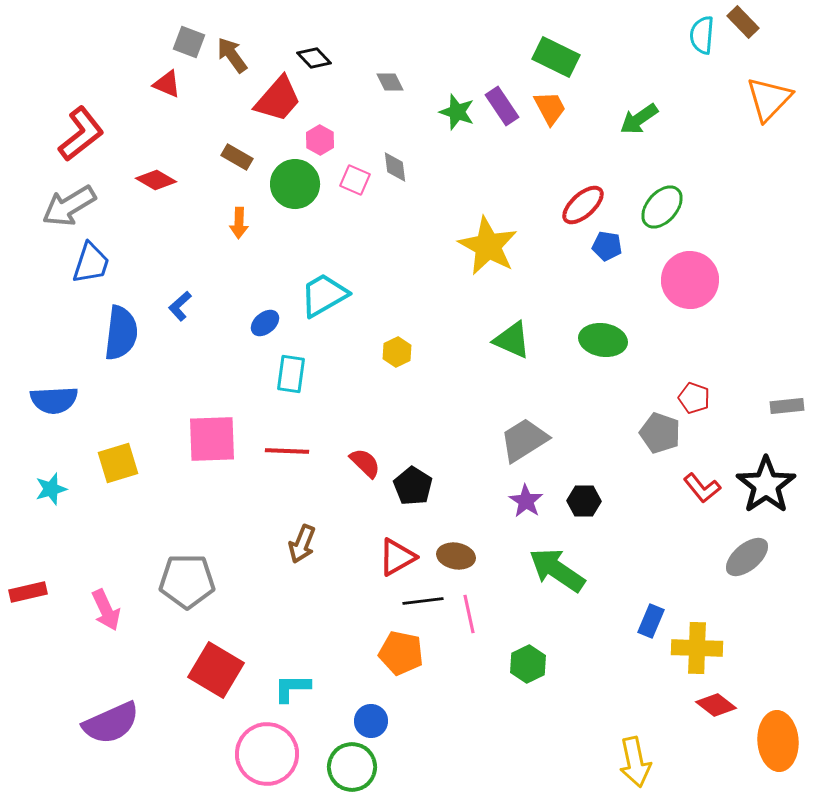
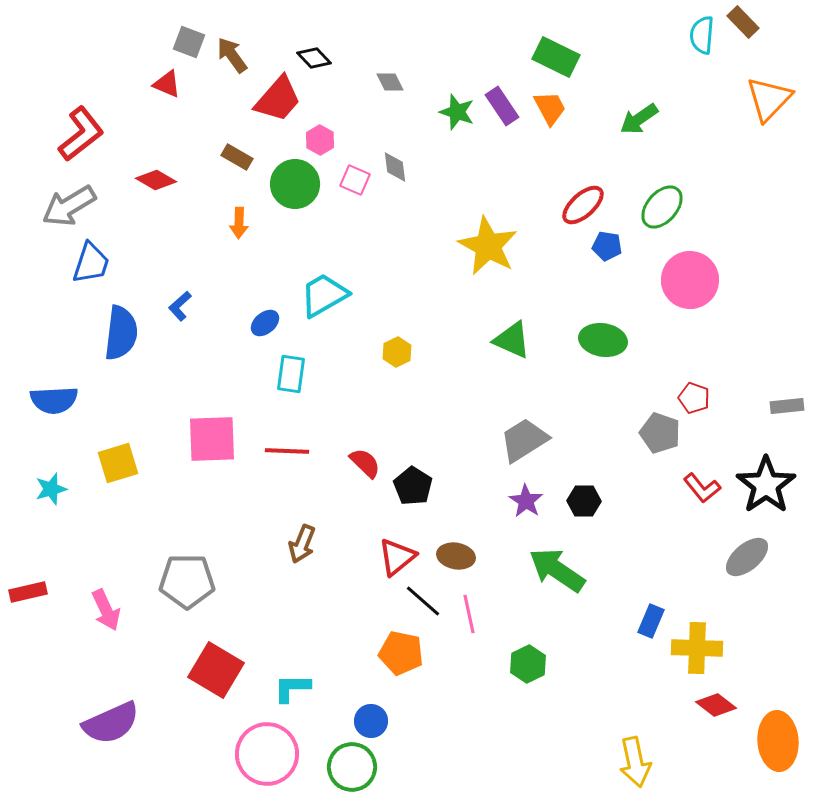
red triangle at (397, 557): rotated 9 degrees counterclockwise
black line at (423, 601): rotated 48 degrees clockwise
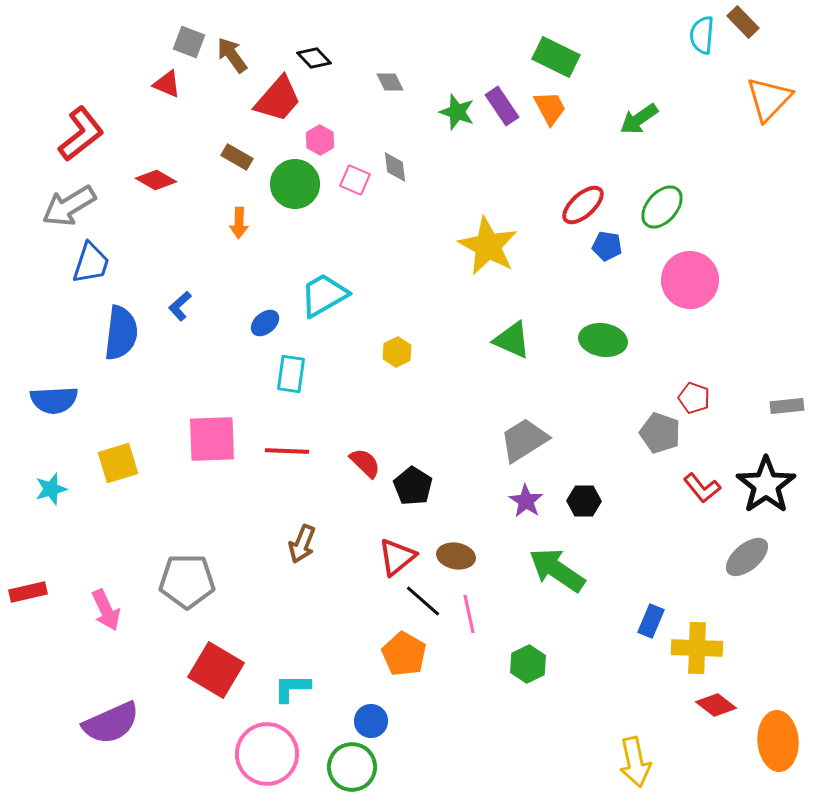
orange pentagon at (401, 653): moved 3 px right, 1 px down; rotated 18 degrees clockwise
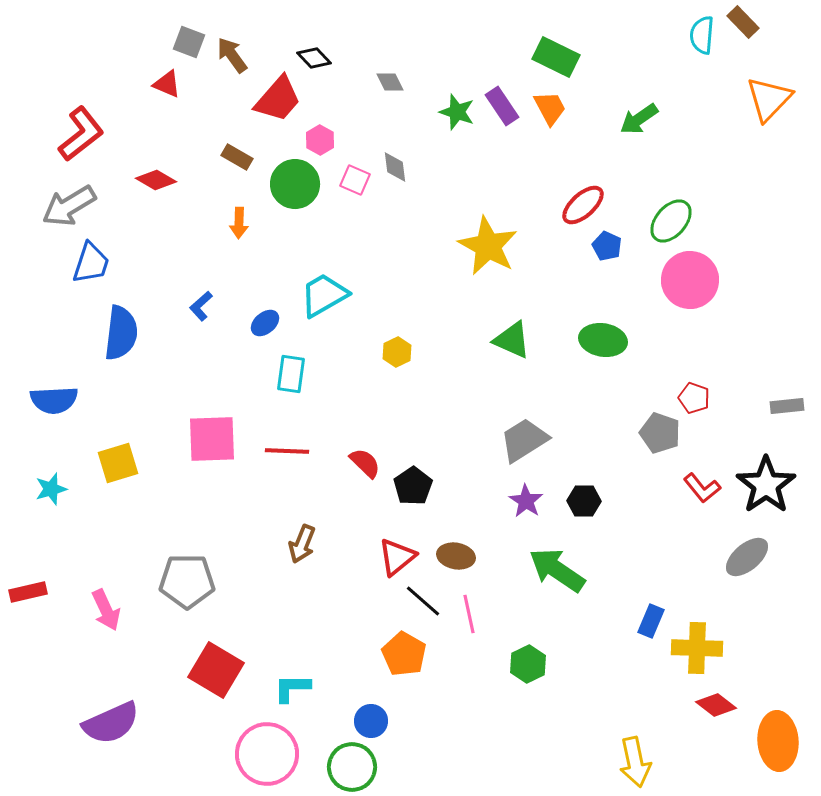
green ellipse at (662, 207): moved 9 px right, 14 px down
blue pentagon at (607, 246): rotated 16 degrees clockwise
blue L-shape at (180, 306): moved 21 px right
black pentagon at (413, 486): rotated 6 degrees clockwise
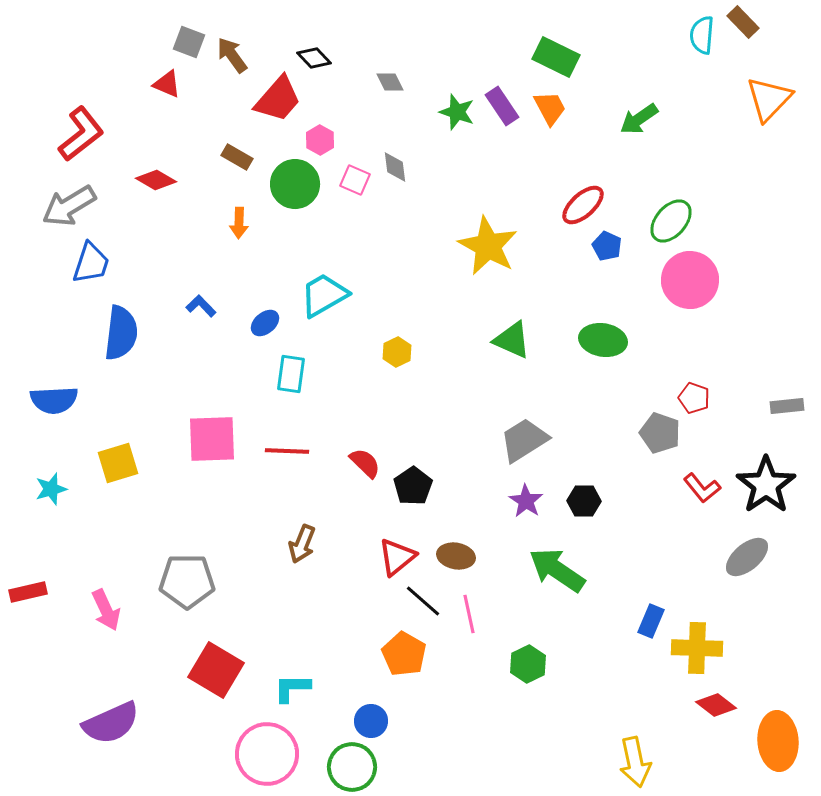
blue L-shape at (201, 306): rotated 88 degrees clockwise
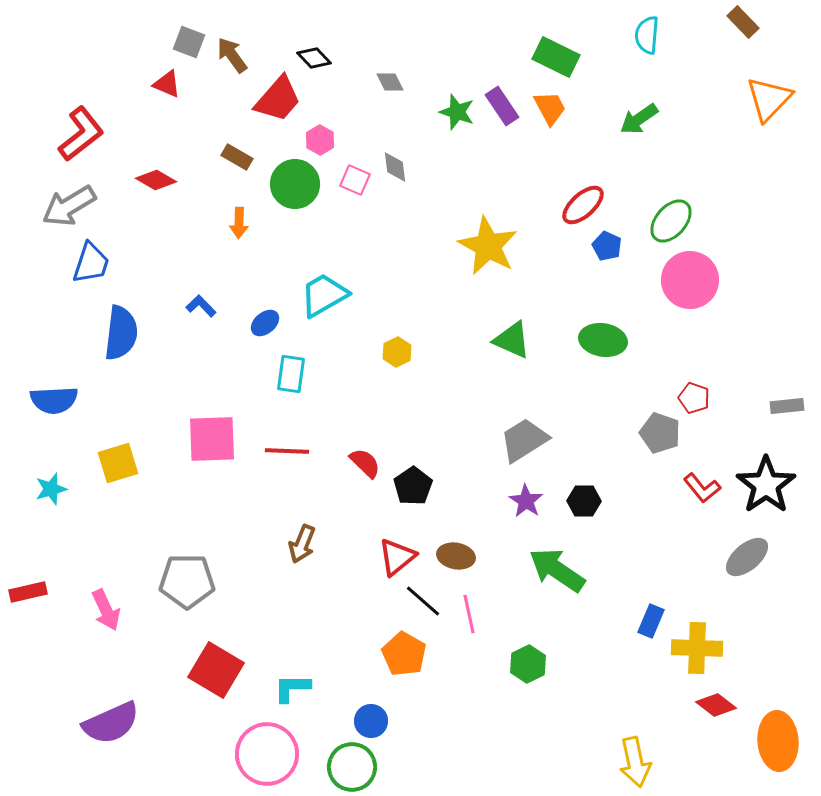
cyan semicircle at (702, 35): moved 55 px left
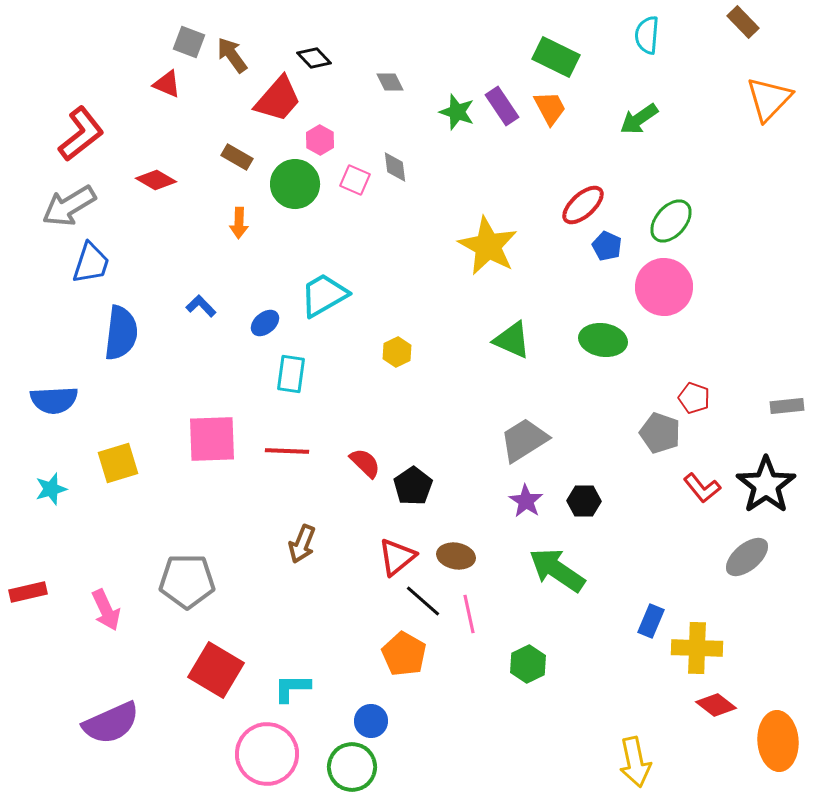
pink circle at (690, 280): moved 26 px left, 7 px down
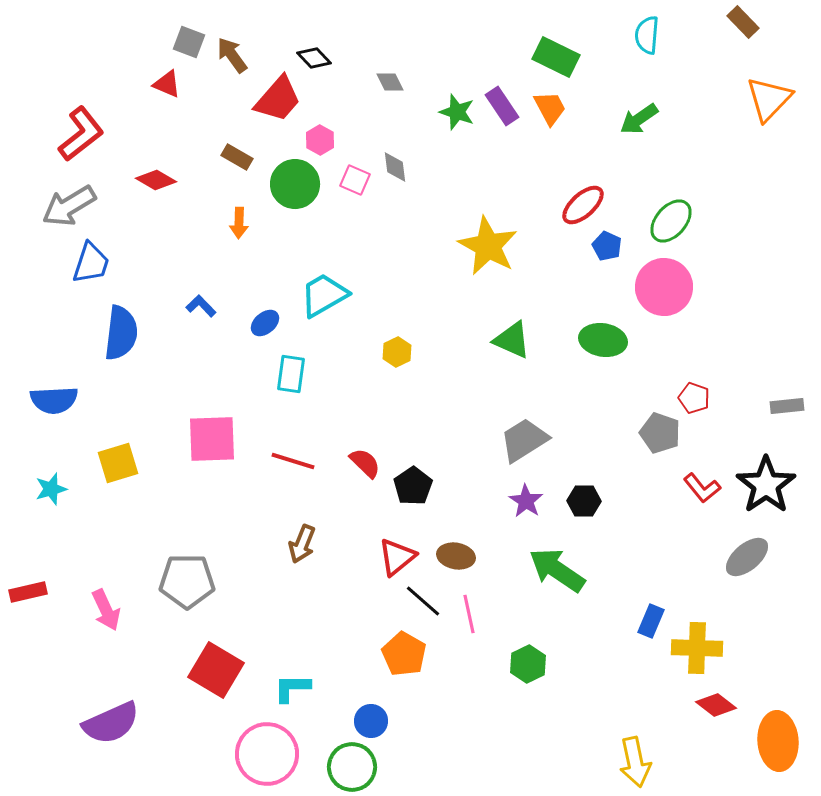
red line at (287, 451): moved 6 px right, 10 px down; rotated 15 degrees clockwise
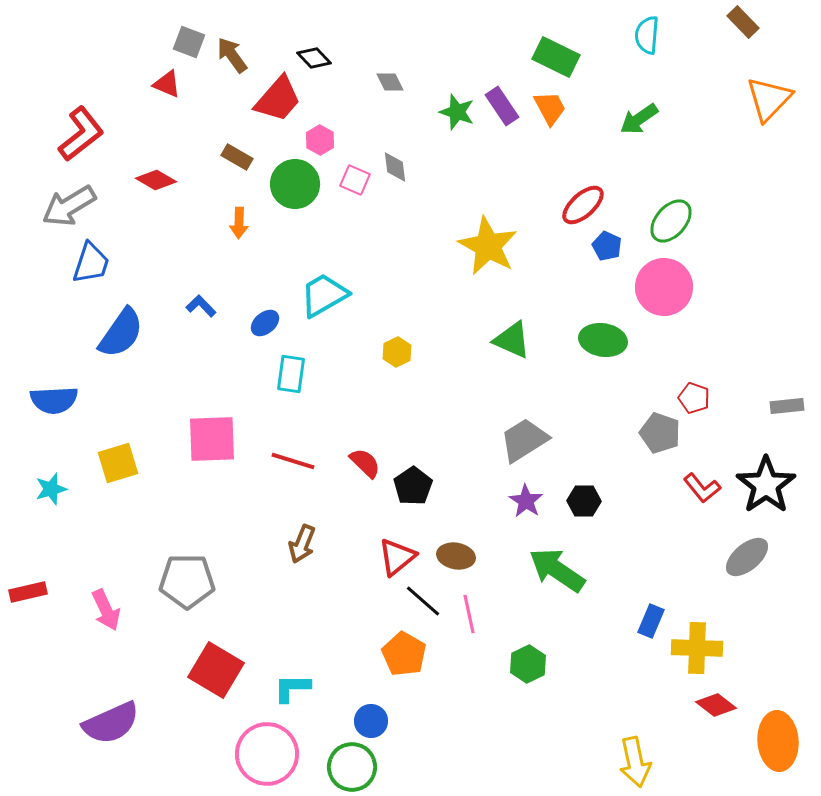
blue semicircle at (121, 333): rotated 28 degrees clockwise
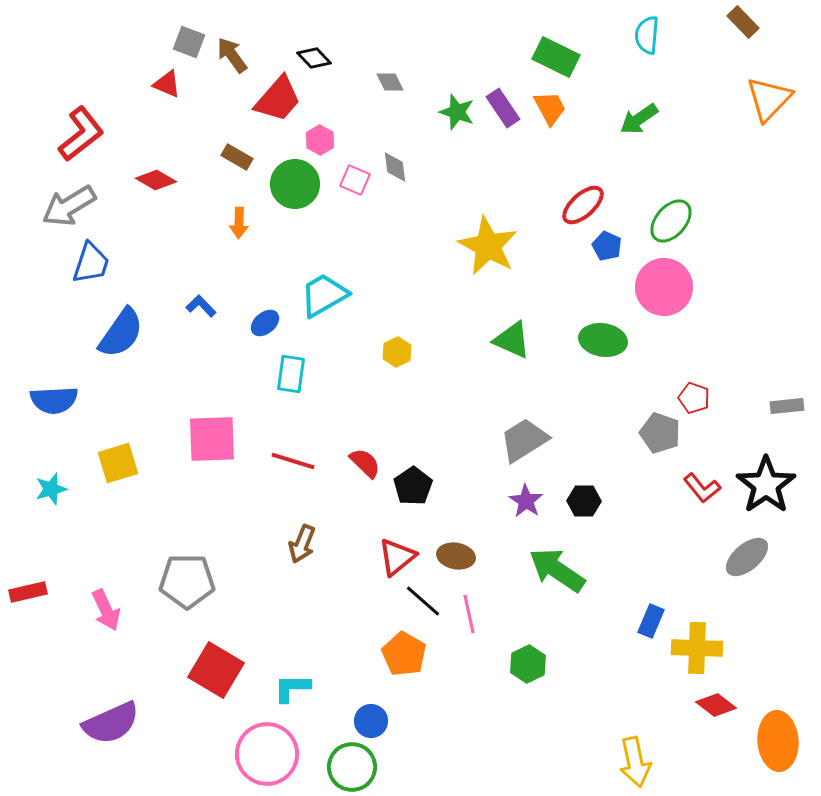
purple rectangle at (502, 106): moved 1 px right, 2 px down
